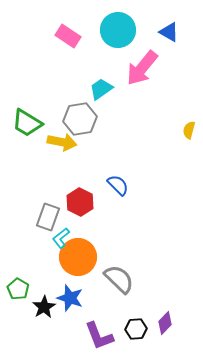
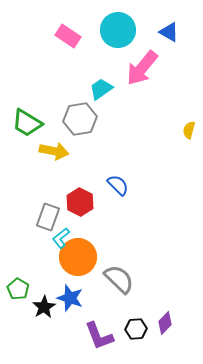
yellow arrow: moved 8 px left, 9 px down
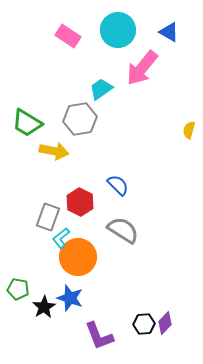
gray semicircle: moved 4 px right, 49 px up; rotated 12 degrees counterclockwise
green pentagon: rotated 20 degrees counterclockwise
black hexagon: moved 8 px right, 5 px up
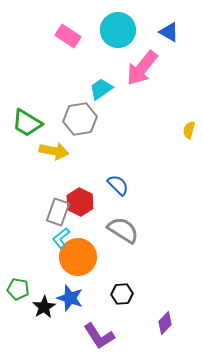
gray rectangle: moved 10 px right, 5 px up
black hexagon: moved 22 px left, 30 px up
purple L-shape: rotated 12 degrees counterclockwise
